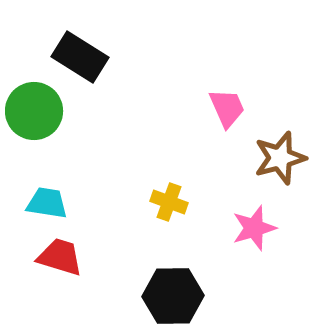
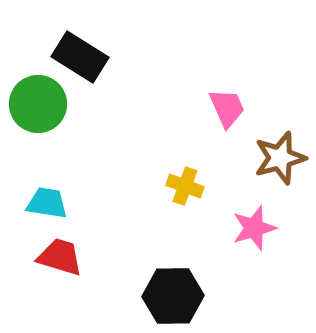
green circle: moved 4 px right, 7 px up
yellow cross: moved 16 px right, 16 px up
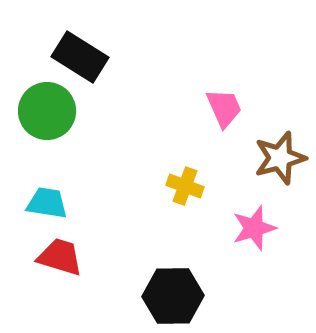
green circle: moved 9 px right, 7 px down
pink trapezoid: moved 3 px left
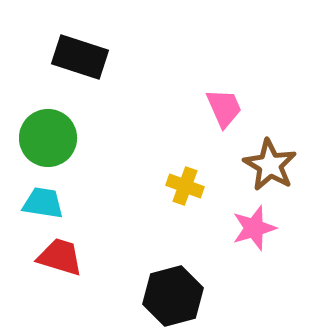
black rectangle: rotated 14 degrees counterclockwise
green circle: moved 1 px right, 27 px down
brown star: moved 10 px left, 7 px down; rotated 26 degrees counterclockwise
cyan trapezoid: moved 4 px left
black hexagon: rotated 14 degrees counterclockwise
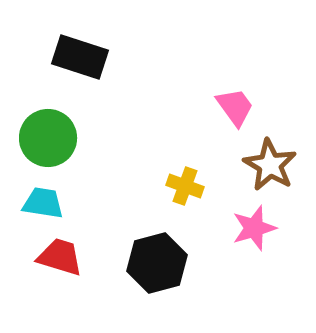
pink trapezoid: moved 11 px right, 1 px up; rotated 12 degrees counterclockwise
black hexagon: moved 16 px left, 33 px up
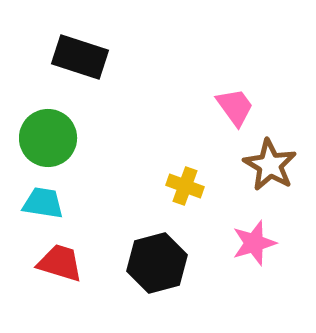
pink star: moved 15 px down
red trapezoid: moved 6 px down
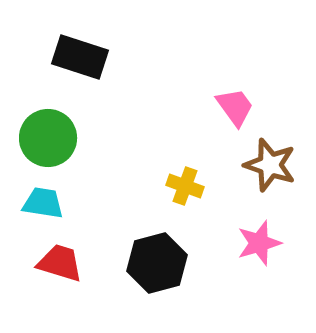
brown star: rotated 12 degrees counterclockwise
pink star: moved 5 px right
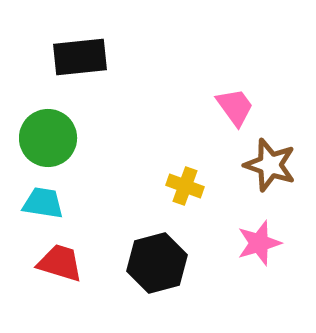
black rectangle: rotated 24 degrees counterclockwise
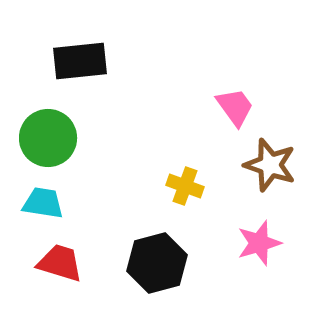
black rectangle: moved 4 px down
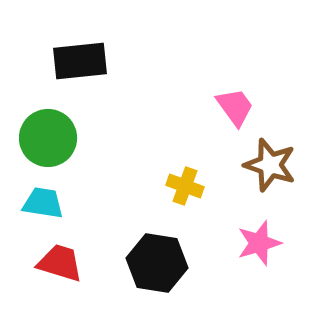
black hexagon: rotated 24 degrees clockwise
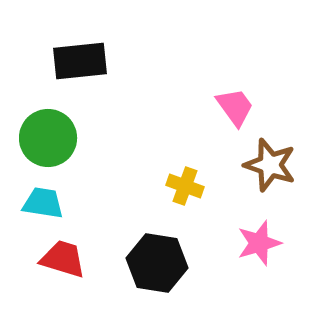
red trapezoid: moved 3 px right, 4 px up
